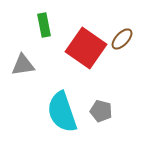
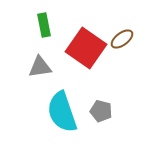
brown ellipse: rotated 10 degrees clockwise
gray triangle: moved 17 px right, 2 px down
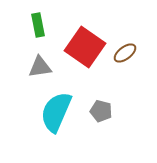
green rectangle: moved 6 px left
brown ellipse: moved 3 px right, 14 px down
red square: moved 1 px left, 1 px up
cyan semicircle: moved 6 px left; rotated 42 degrees clockwise
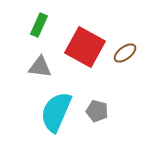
green rectangle: moved 1 px right; rotated 35 degrees clockwise
red square: rotated 6 degrees counterclockwise
gray triangle: rotated 15 degrees clockwise
gray pentagon: moved 4 px left
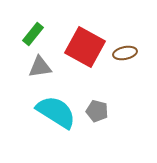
green rectangle: moved 6 px left, 9 px down; rotated 15 degrees clockwise
brown ellipse: rotated 25 degrees clockwise
gray triangle: rotated 15 degrees counterclockwise
cyan semicircle: rotated 99 degrees clockwise
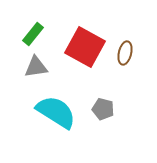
brown ellipse: rotated 65 degrees counterclockwise
gray triangle: moved 4 px left
gray pentagon: moved 6 px right, 2 px up
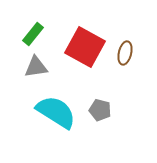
gray pentagon: moved 3 px left, 1 px down
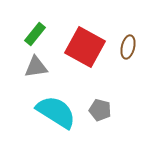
green rectangle: moved 2 px right
brown ellipse: moved 3 px right, 6 px up
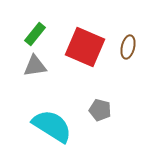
red square: rotated 6 degrees counterclockwise
gray triangle: moved 1 px left, 1 px up
cyan semicircle: moved 4 px left, 14 px down
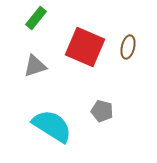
green rectangle: moved 1 px right, 16 px up
gray triangle: rotated 10 degrees counterclockwise
gray pentagon: moved 2 px right, 1 px down
